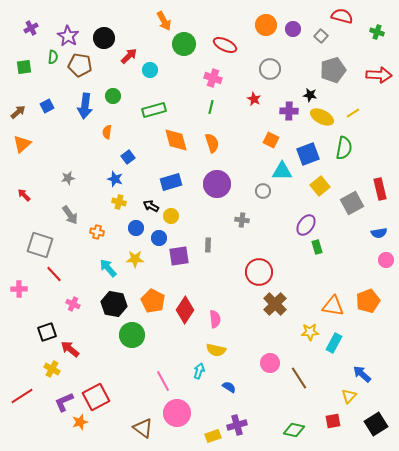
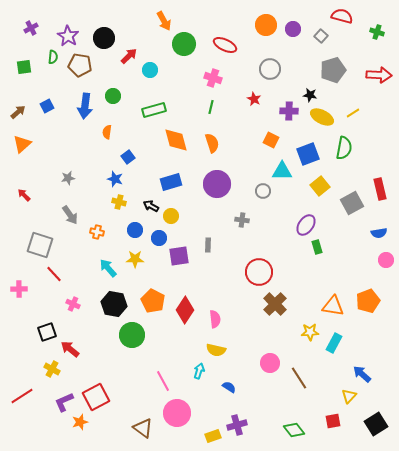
blue circle at (136, 228): moved 1 px left, 2 px down
green diamond at (294, 430): rotated 40 degrees clockwise
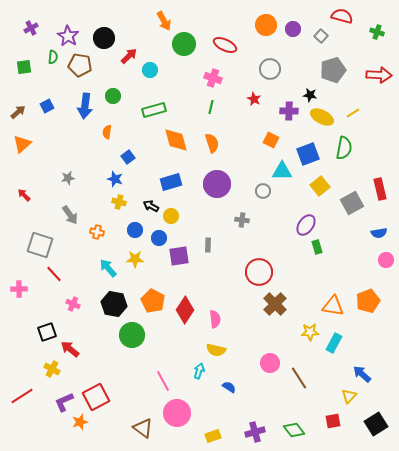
purple cross at (237, 425): moved 18 px right, 7 px down
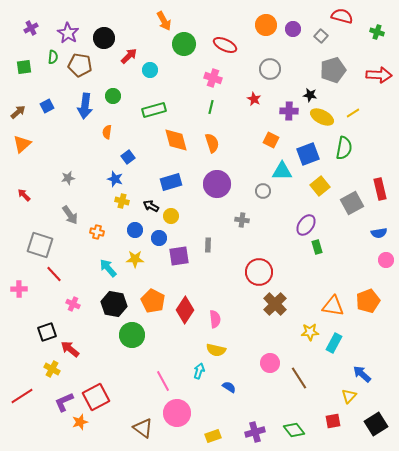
purple star at (68, 36): moved 3 px up
yellow cross at (119, 202): moved 3 px right, 1 px up
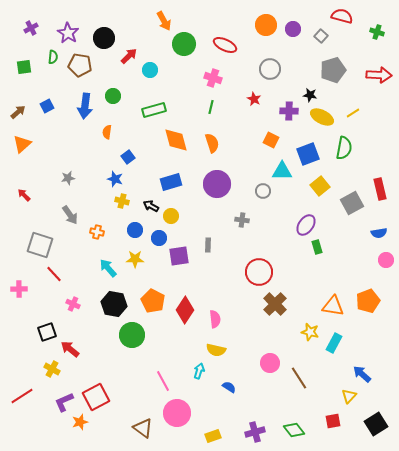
yellow star at (310, 332): rotated 18 degrees clockwise
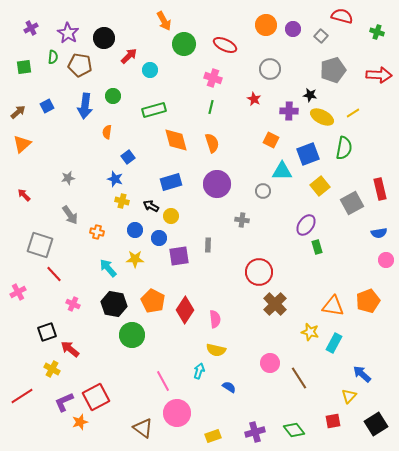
pink cross at (19, 289): moved 1 px left, 3 px down; rotated 28 degrees counterclockwise
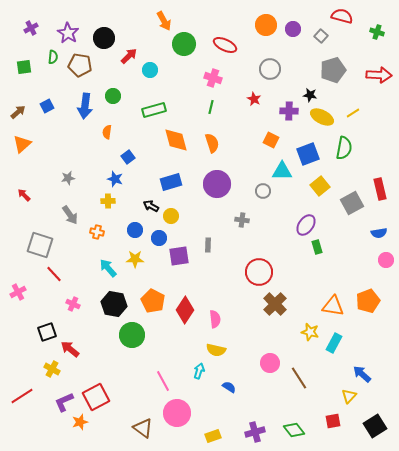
yellow cross at (122, 201): moved 14 px left; rotated 16 degrees counterclockwise
black square at (376, 424): moved 1 px left, 2 px down
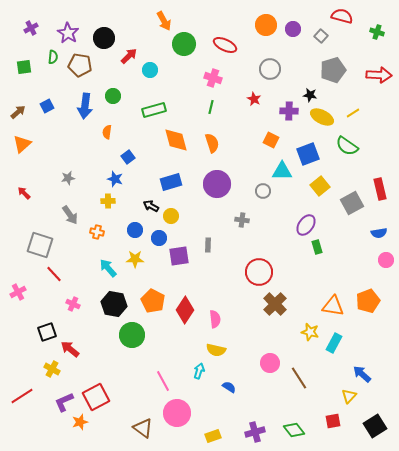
green semicircle at (344, 148): moved 3 px right, 2 px up; rotated 115 degrees clockwise
red arrow at (24, 195): moved 2 px up
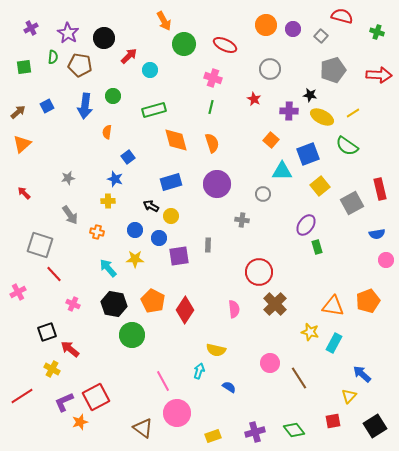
orange square at (271, 140): rotated 14 degrees clockwise
gray circle at (263, 191): moved 3 px down
blue semicircle at (379, 233): moved 2 px left, 1 px down
pink semicircle at (215, 319): moved 19 px right, 10 px up
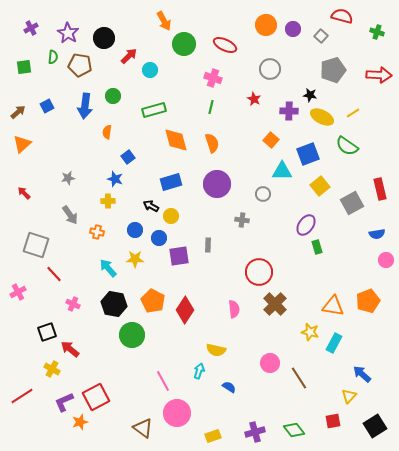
gray square at (40, 245): moved 4 px left
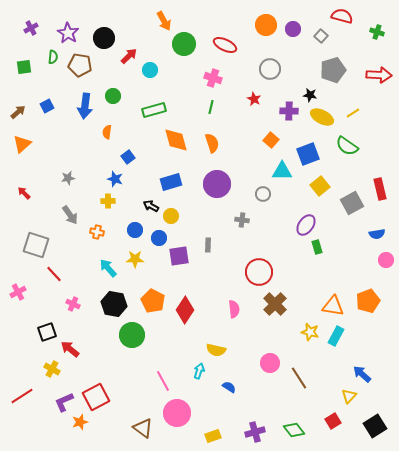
cyan rectangle at (334, 343): moved 2 px right, 7 px up
red square at (333, 421): rotated 21 degrees counterclockwise
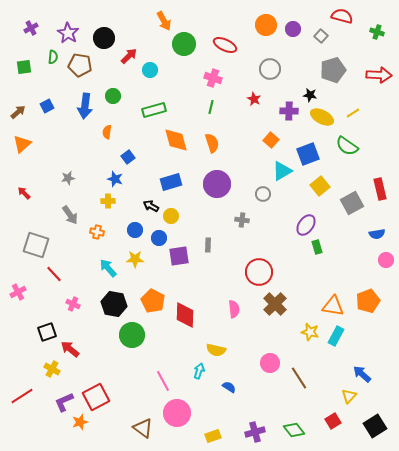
cyan triangle at (282, 171): rotated 30 degrees counterclockwise
red diamond at (185, 310): moved 5 px down; rotated 32 degrees counterclockwise
